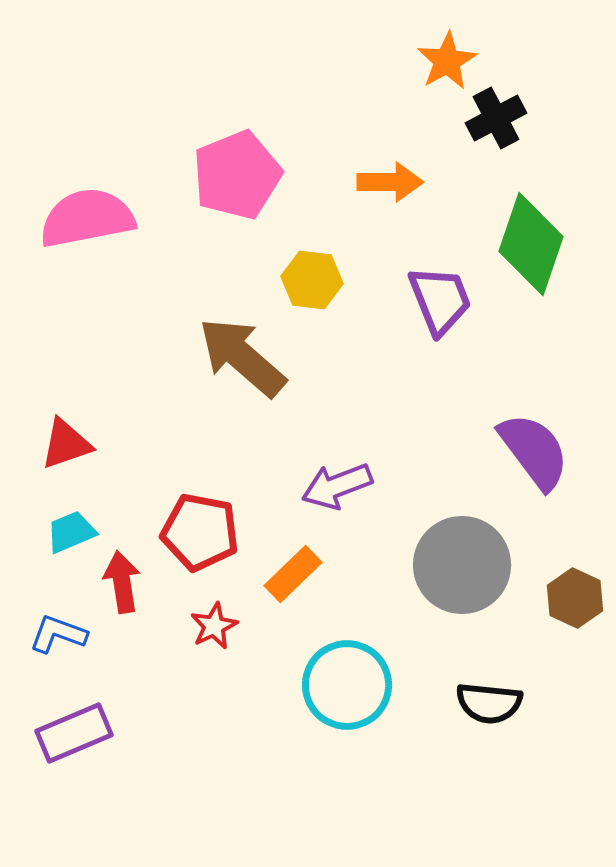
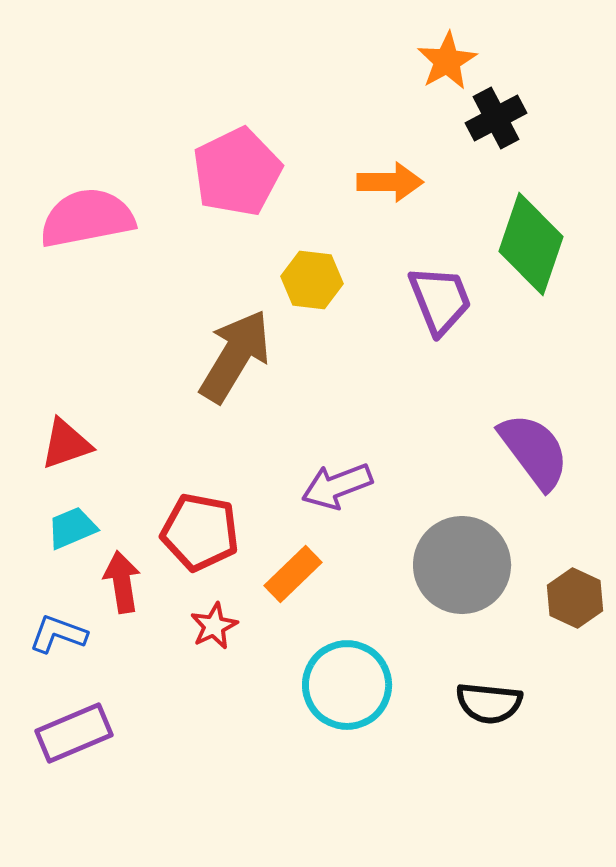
pink pentagon: moved 3 px up; rotated 4 degrees counterclockwise
brown arrow: moved 7 px left, 1 px up; rotated 80 degrees clockwise
cyan trapezoid: moved 1 px right, 4 px up
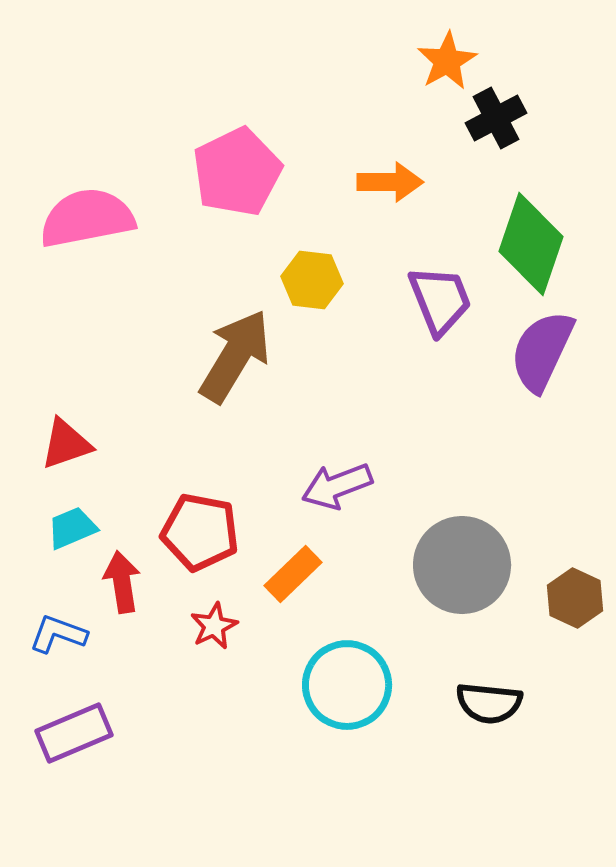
purple semicircle: moved 8 px right, 100 px up; rotated 118 degrees counterclockwise
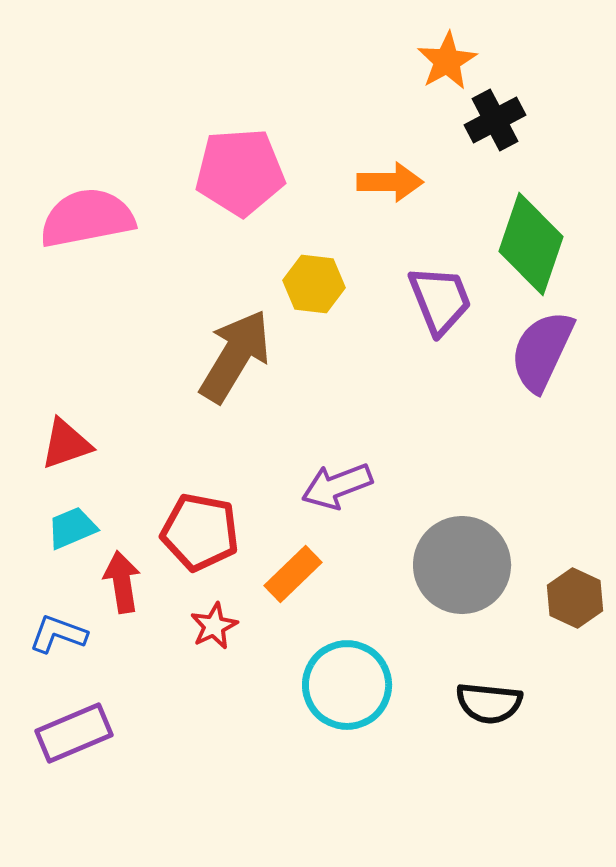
black cross: moved 1 px left, 2 px down
pink pentagon: moved 3 px right; rotated 22 degrees clockwise
yellow hexagon: moved 2 px right, 4 px down
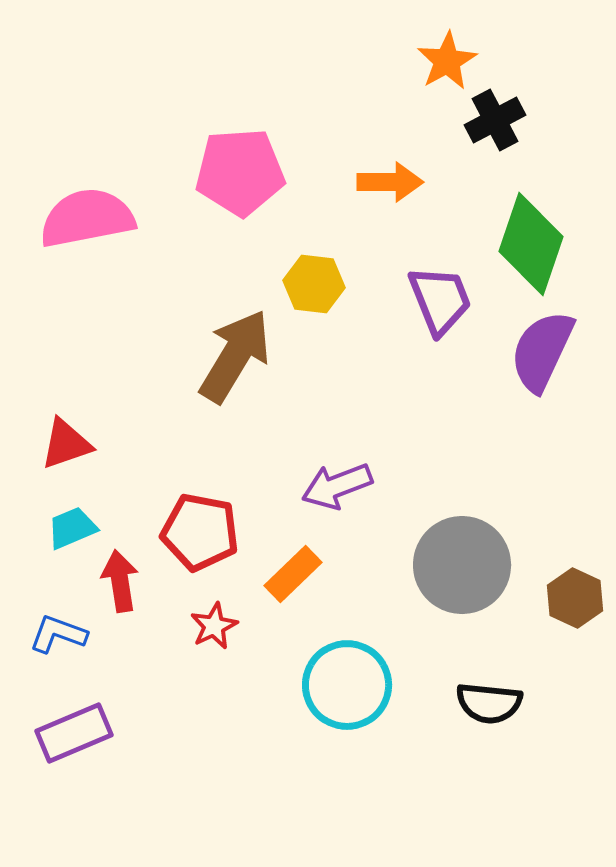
red arrow: moved 2 px left, 1 px up
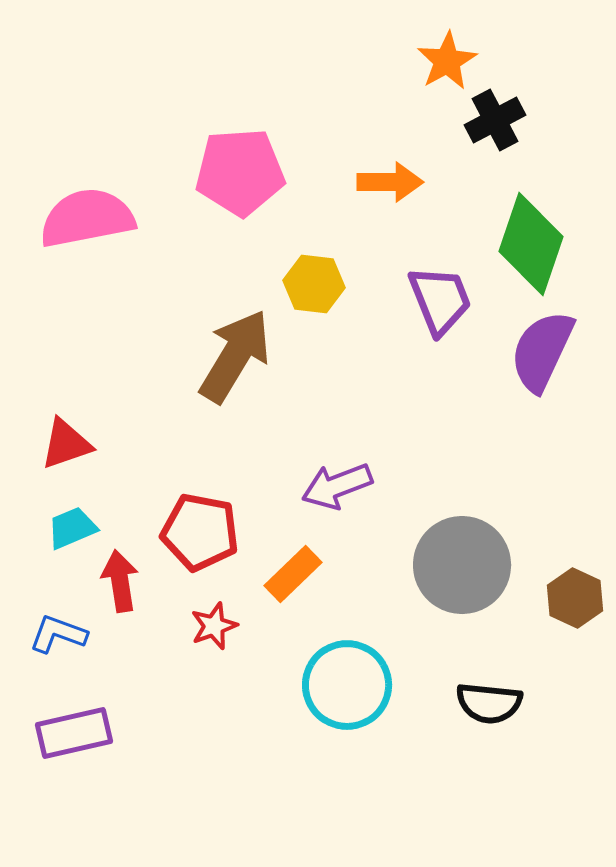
red star: rotated 6 degrees clockwise
purple rectangle: rotated 10 degrees clockwise
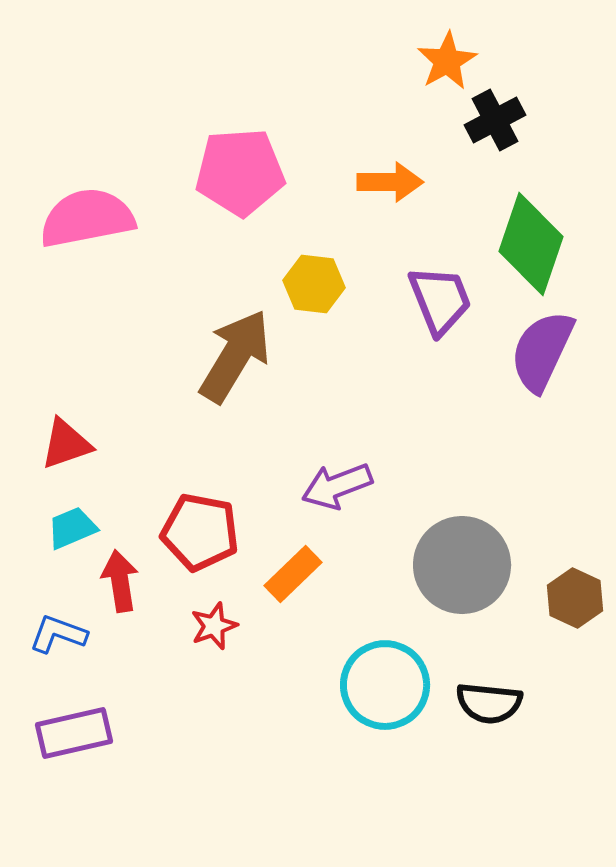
cyan circle: moved 38 px right
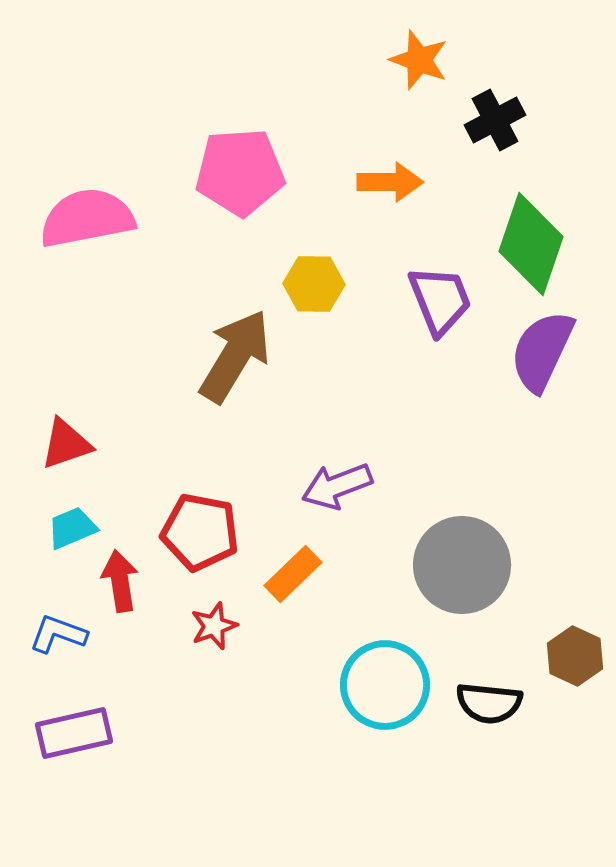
orange star: moved 28 px left, 1 px up; rotated 22 degrees counterclockwise
yellow hexagon: rotated 6 degrees counterclockwise
brown hexagon: moved 58 px down
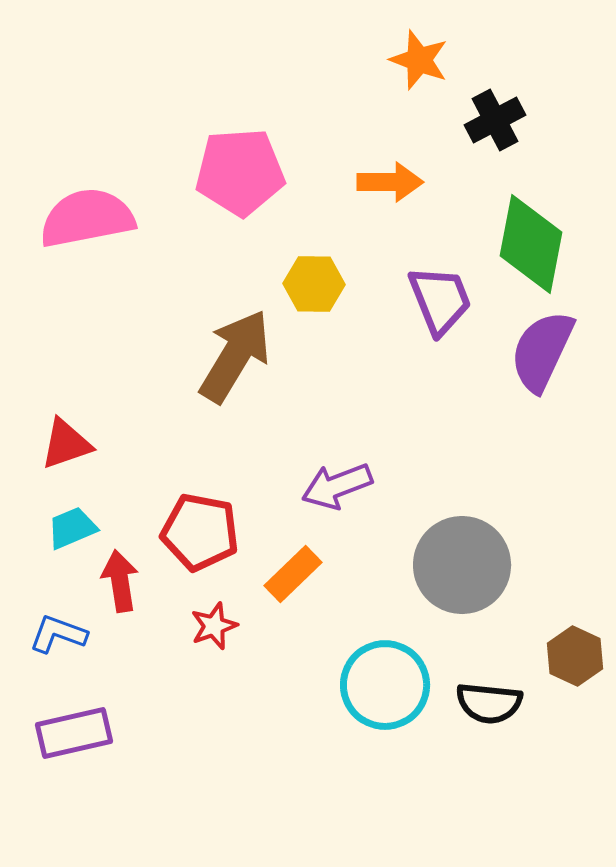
green diamond: rotated 8 degrees counterclockwise
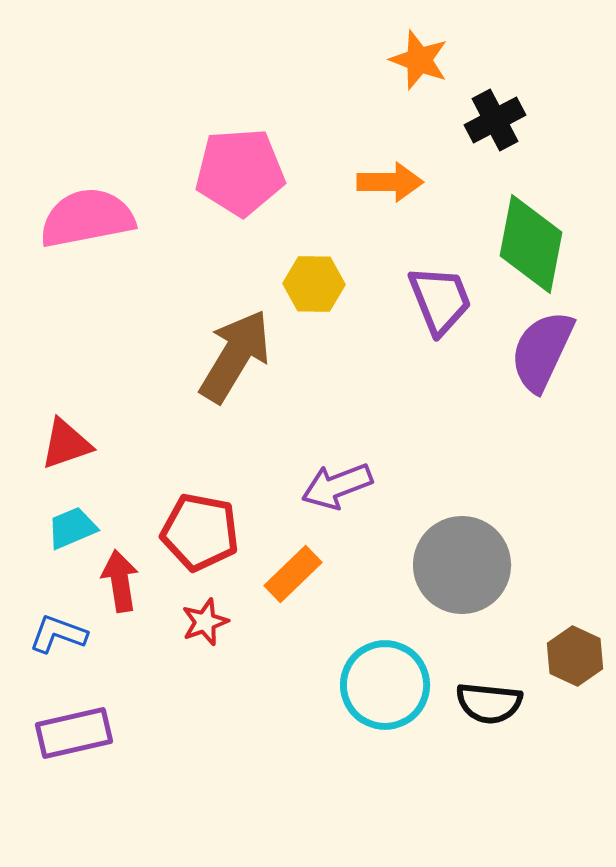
red star: moved 9 px left, 4 px up
